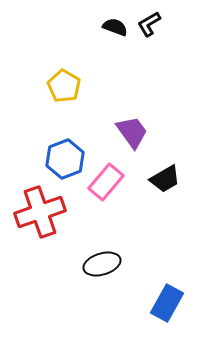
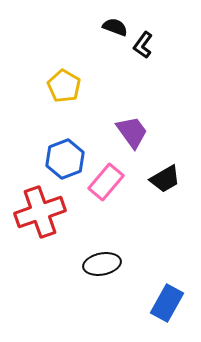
black L-shape: moved 6 px left, 21 px down; rotated 24 degrees counterclockwise
black ellipse: rotated 6 degrees clockwise
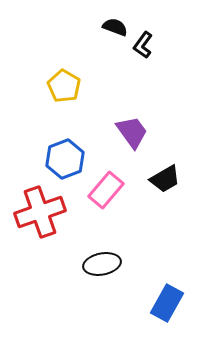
pink rectangle: moved 8 px down
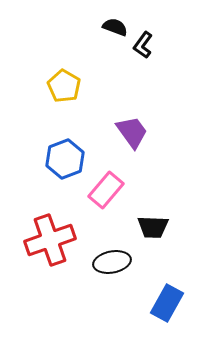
black trapezoid: moved 12 px left, 48 px down; rotated 32 degrees clockwise
red cross: moved 10 px right, 28 px down
black ellipse: moved 10 px right, 2 px up
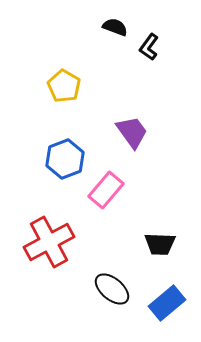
black L-shape: moved 6 px right, 2 px down
black trapezoid: moved 7 px right, 17 px down
red cross: moved 1 px left, 2 px down; rotated 9 degrees counterclockwise
black ellipse: moved 27 px down; rotated 51 degrees clockwise
blue rectangle: rotated 21 degrees clockwise
